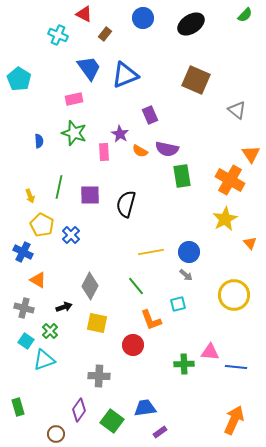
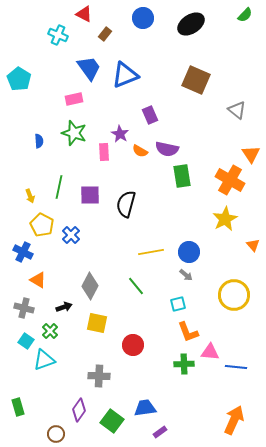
orange triangle at (250, 243): moved 3 px right, 2 px down
orange L-shape at (151, 320): moved 37 px right, 12 px down
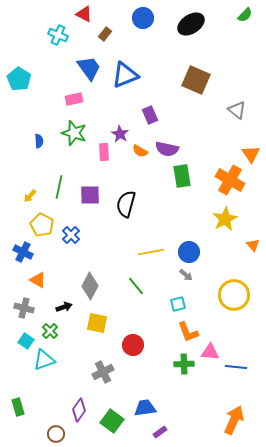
yellow arrow at (30, 196): rotated 64 degrees clockwise
gray cross at (99, 376): moved 4 px right, 4 px up; rotated 30 degrees counterclockwise
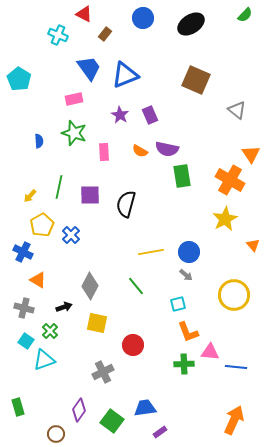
purple star at (120, 134): moved 19 px up
yellow pentagon at (42, 225): rotated 15 degrees clockwise
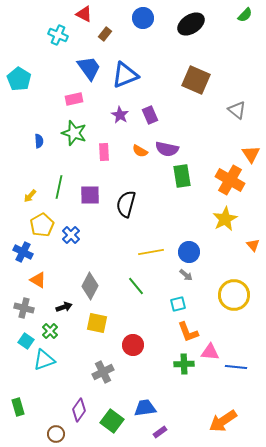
orange arrow at (234, 420): moved 11 px left, 1 px down; rotated 148 degrees counterclockwise
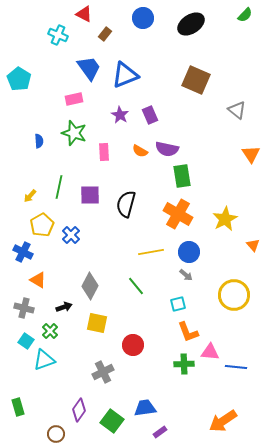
orange cross at (230, 180): moved 52 px left, 34 px down
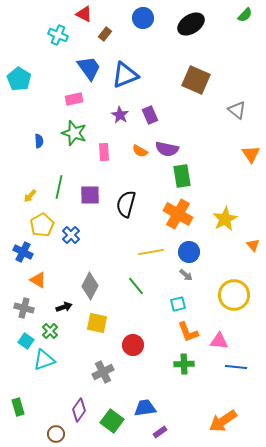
pink triangle at (210, 352): moved 9 px right, 11 px up
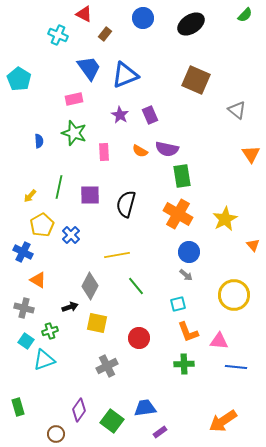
yellow line at (151, 252): moved 34 px left, 3 px down
black arrow at (64, 307): moved 6 px right
green cross at (50, 331): rotated 28 degrees clockwise
red circle at (133, 345): moved 6 px right, 7 px up
gray cross at (103, 372): moved 4 px right, 6 px up
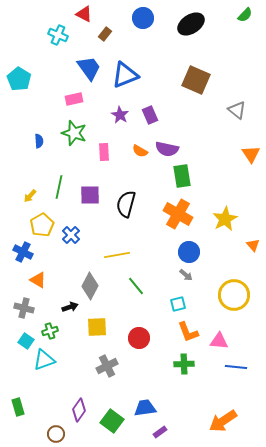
yellow square at (97, 323): moved 4 px down; rotated 15 degrees counterclockwise
